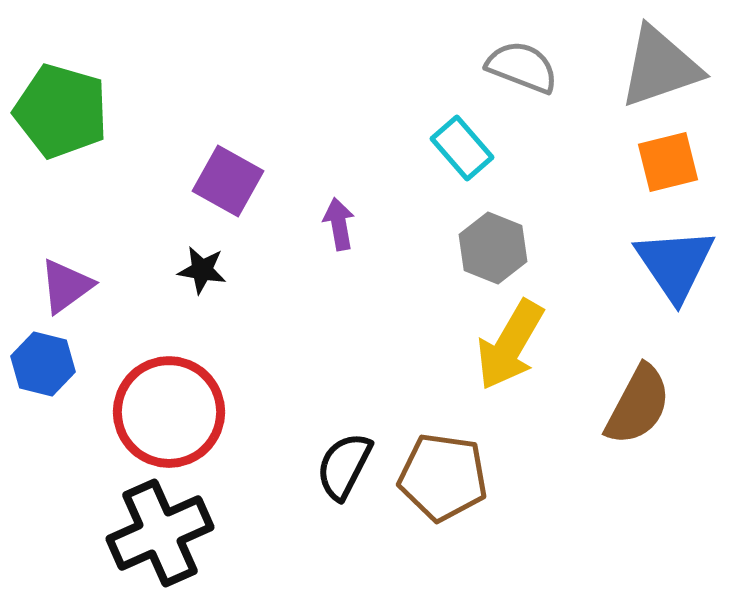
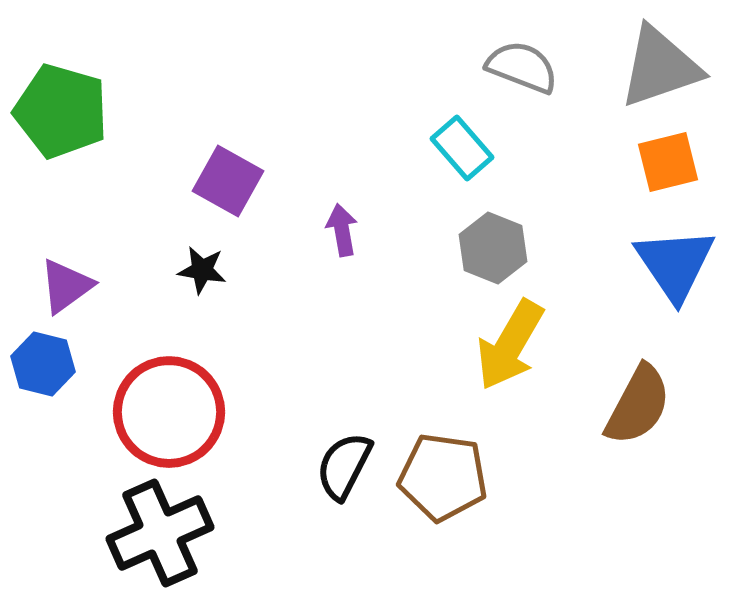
purple arrow: moved 3 px right, 6 px down
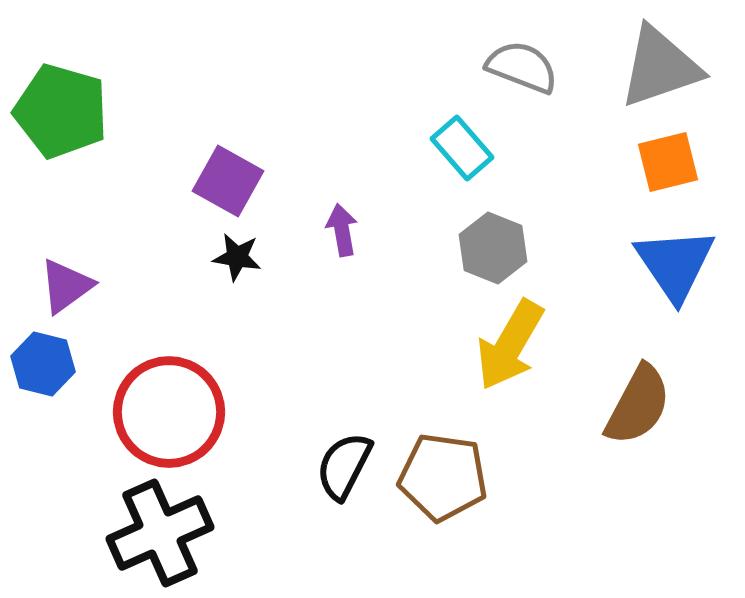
black star: moved 35 px right, 13 px up
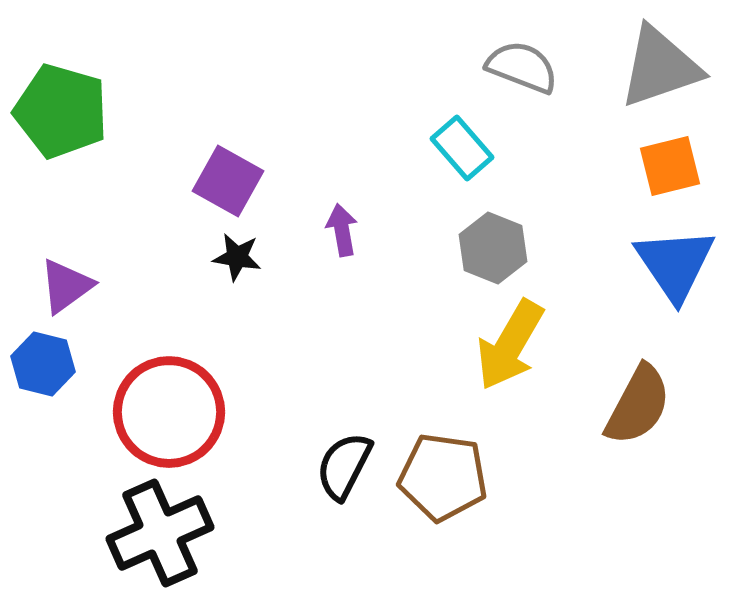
orange square: moved 2 px right, 4 px down
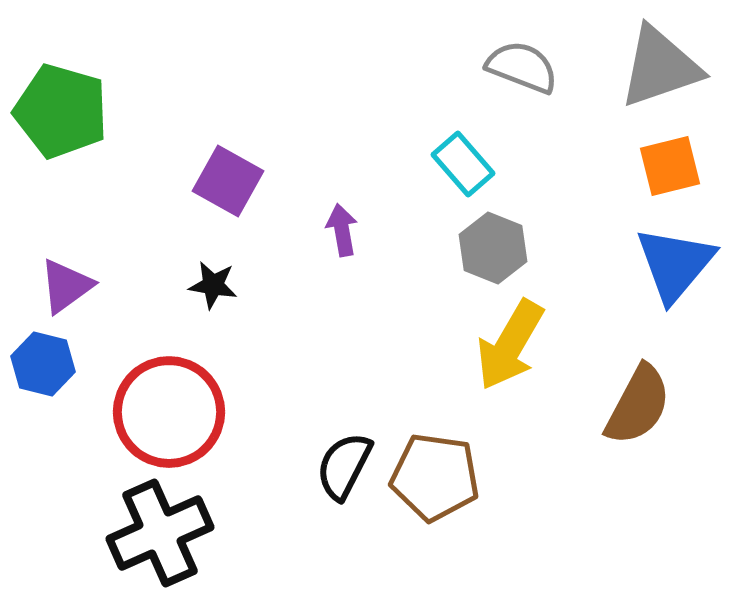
cyan rectangle: moved 1 px right, 16 px down
black star: moved 24 px left, 28 px down
blue triangle: rotated 14 degrees clockwise
brown pentagon: moved 8 px left
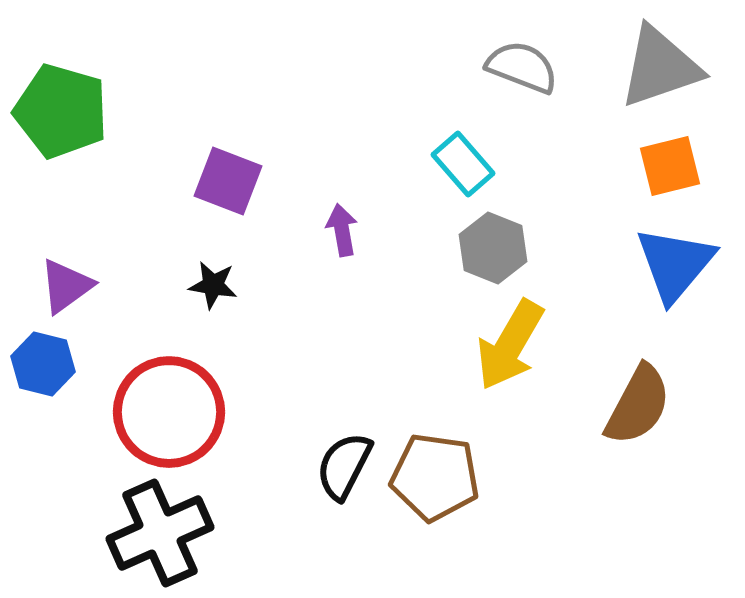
purple square: rotated 8 degrees counterclockwise
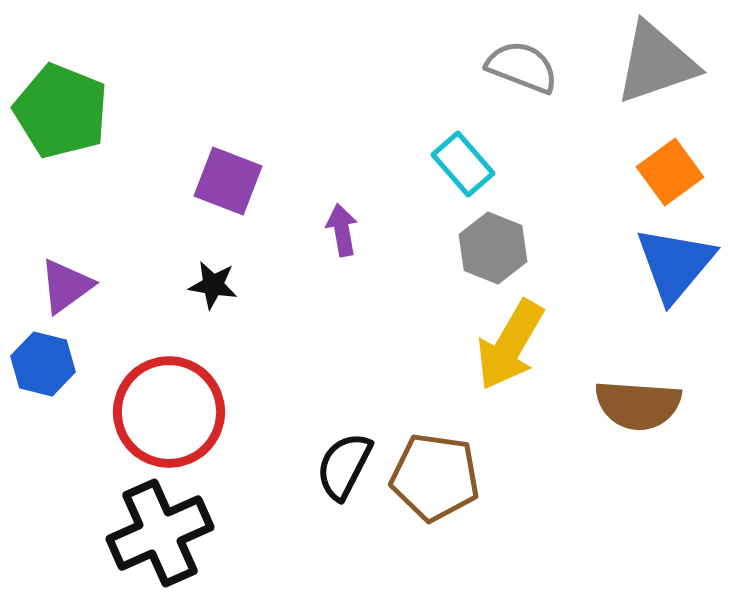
gray triangle: moved 4 px left, 4 px up
green pentagon: rotated 6 degrees clockwise
orange square: moved 6 px down; rotated 22 degrees counterclockwise
brown semicircle: rotated 66 degrees clockwise
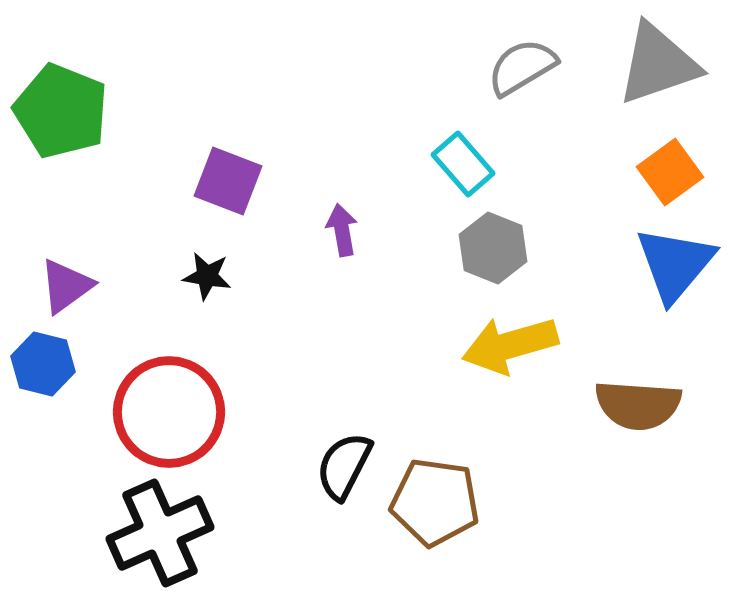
gray triangle: moved 2 px right, 1 px down
gray semicircle: rotated 52 degrees counterclockwise
black star: moved 6 px left, 9 px up
yellow arrow: rotated 44 degrees clockwise
brown pentagon: moved 25 px down
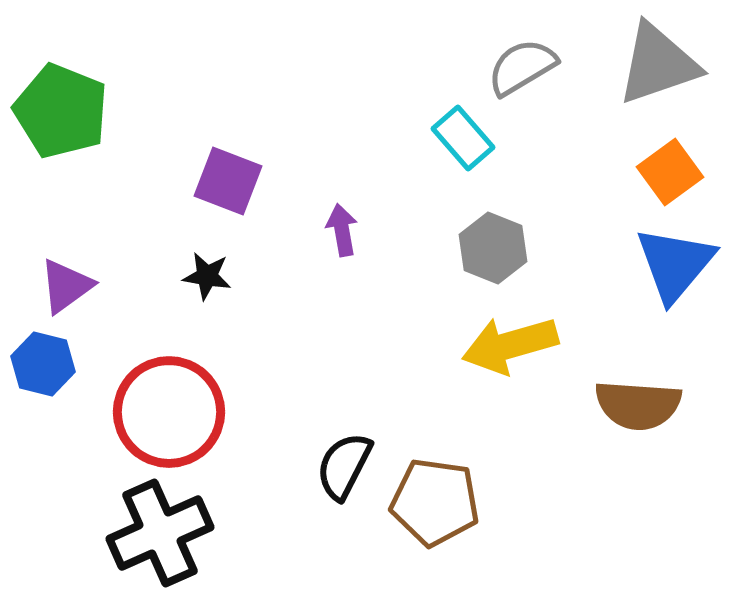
cyan rectangle: moved 26 px up
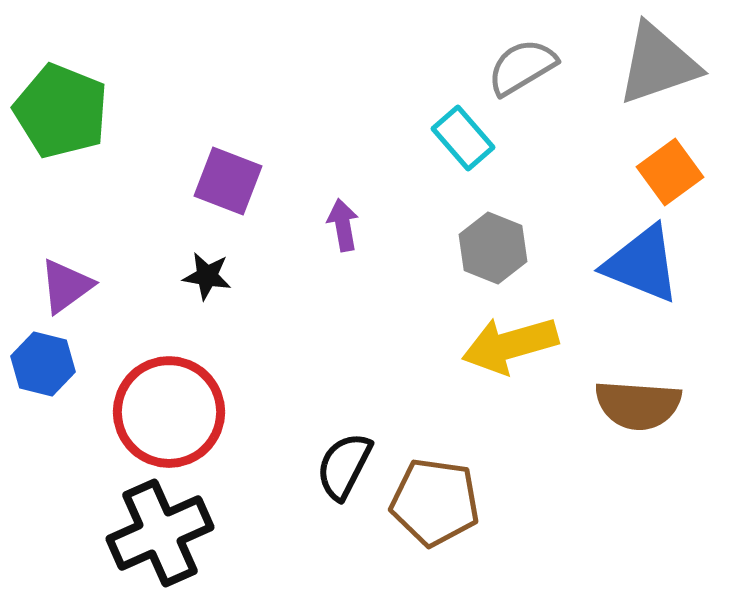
purple arrow: moved 1 px right, 5 px up
blue triangle: moved 33 px left; rotated 48 degrees counterclockwise
